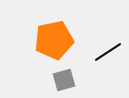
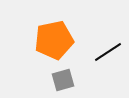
gray square: moved 1 px left
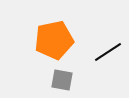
gray square: moved 1 px left; rotated 25 degrees clockwise
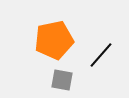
black line: moved 7 px left, 3 px down; rotated 16 degrees counterclockwise
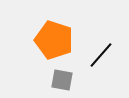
orange pentagon: rotated 30 degrees clockwise
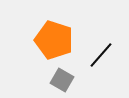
gray square: rotated 20 degrees clockwise
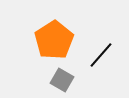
orange pentagon: rotated 21 degrees clockwise
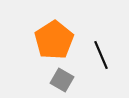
black line: rotated 64 degrees counterclockwise
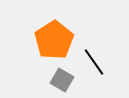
black line: moved 7 px left, 7 px down; rotated 12 degrees counterclockwise
